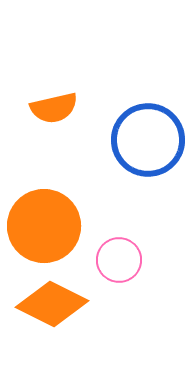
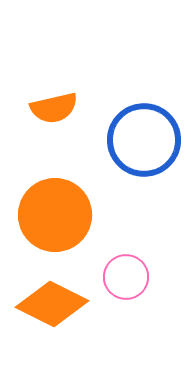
blue circle: moved 4 px left
orange circle: moved 11 px right, 11 px up
pink circle: moved 7 px right, 17 px down
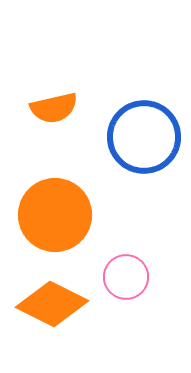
blue circle: moved 3 px up
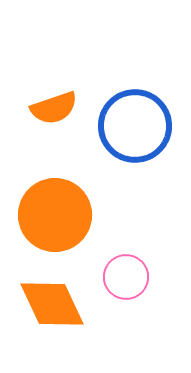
orange semicircle: rotated 6 degrees counterclockwise
blue circle: moved 9 px left, 11 px up
orange diamond: rotated 38 degrees clockwise
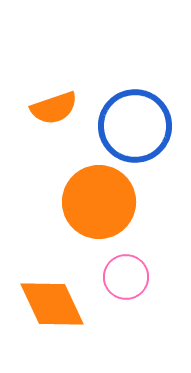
orange circle: moved 44 px right, 13 px up
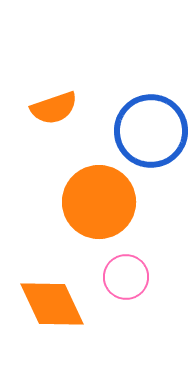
blue circle: moved 16 px right, 5 px down
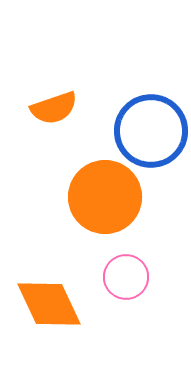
orange circle: moved 6 px right, 5 px up
orange diamond: moved 3 px left
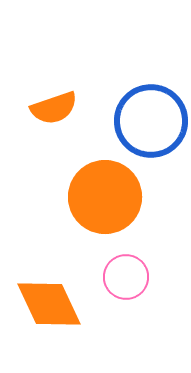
blue circle: moved 10 px up
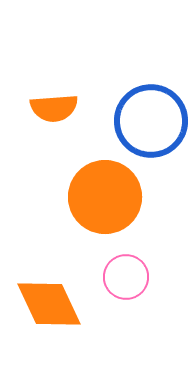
orange semicircle: rotated 15 degrees clockwise
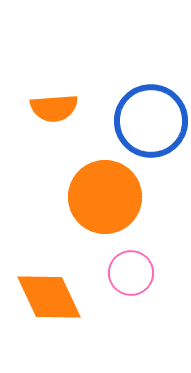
pink circle: moved 5 px right, 4 px up
orange diamond: moved 7 px up
